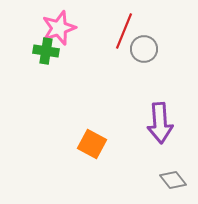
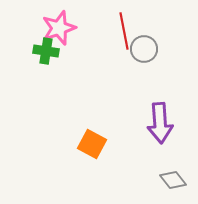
red line: rotated 33 degrees counterclockwise
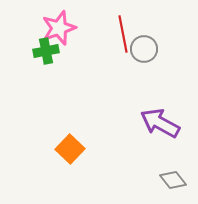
red line: moved 1 px left, 3 px down
green cross: rotated 20 degrees counterclockwise
purple arrow: rotated 123 degrees clockwise
orange square: moved 22 px left, 5 px down; rotated 16 degrees clockwise
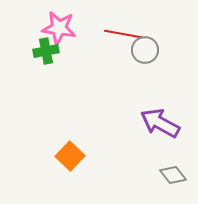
pink star: rotated 28 degrees clockwise
red line: rotated 69 degrees counterclockwise
gray circle: moved 1 px right, 1 px down
orange square: moved 7 px down
gray diamond: moved 5 px up
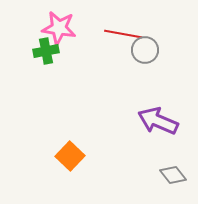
purple arrow: moved 2 px left, 2 px up; rotated 6 degrees counterclockwise
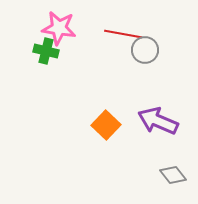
green cross: rotated 25 degrees clockwise
orange square: moved 36 px right, 31 px up
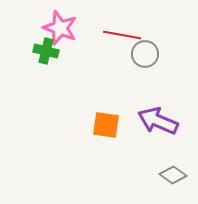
pink star: moved 1 px right; rotated 12 degrees clockwise
red line: moved 1 px left, 1 px down
gray circle: moved 4 px down
orange square: rotated 36 degrees counterclockwise
gray diamond: rotated 16 degrees counterclockwise
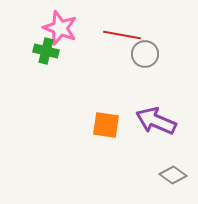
purple arrow: moved 2 px left
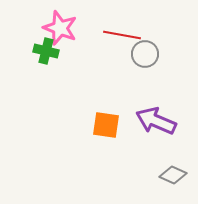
gray diamond: rotated 12 degrees counterclockwise
